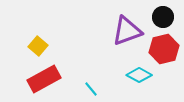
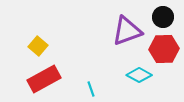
red hexagon: rotated 12 degrees clockwise
cyan line: rotated 21 degrees clockwise
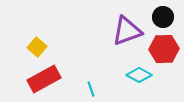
yellow square: moved 1 px left, 1 px down
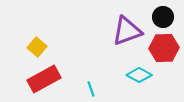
red hexagon: moved 1 px up
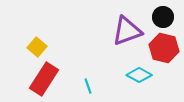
red hexagon: rotated 16 degrees clockwise
red rectangle: rotated 28 degrees counterclockwise
cyan line: moved 3 px left, 3 px up
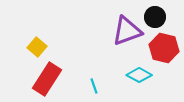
black circle: moved 8 px left
red rectangle: moved 3 px right
cyan line: moved 6 px right
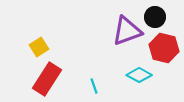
yellow square: moved 2 px right; rotated 18 degrees clockwise
